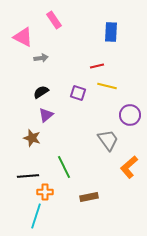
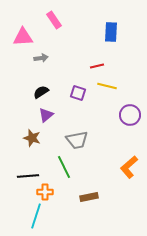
pink triangle: rotated 30 degrees counterclockwise
gray trapezoid: moved 31 px left; rotated 115 degrees clockwise
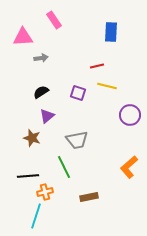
purple triangle: moved 1 px right, 1 px down
orange cross: rotated 14 degrees counterclockwise
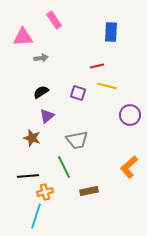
brown rectangle: moved 6 px up
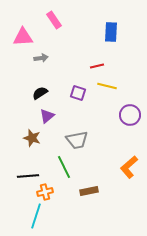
black semicircle: moved 1 px left, 1 px down
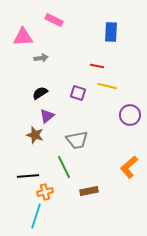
pink rectangle: rotated 30 degrees counterclockwise
red line: rotated 24 degrees clockwise
brown star: moved 3 px right, 3 px up
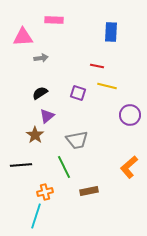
pink rectangle: rotated 24 degrees counterclockwise
brown star: rotated 18 degrees clockwise
black line: moved 7 px left, 11 px up
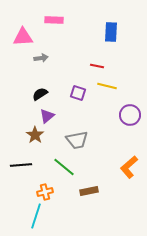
black semicircle: moved 1 px down
green line: rotated 25 degrees counterclockwise
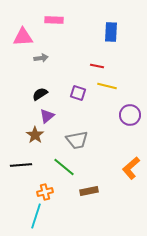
orange L-shape: moved 2 px right, 1 px down
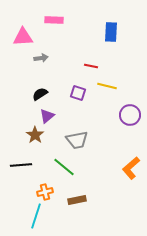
red line: moved 6 px left
brown rectangle: moved 12 px left, 9 px down
